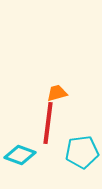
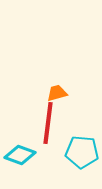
cyan pentagon: rotated 12 degrees clockwise
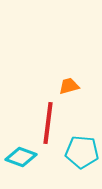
orange trapezoid: moved 12 px right, 7 px up
cyan diamond: moved 1 px right, 2 px down
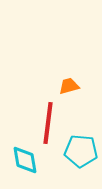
cyan pentagon: moved 1 px left, 1 px up
cyan diamond: moved 4 px right, 3 px down; rotated 60 degrees clockwise
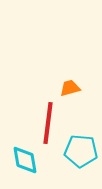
orange trapezoid: moved 1 px right, 2 px down
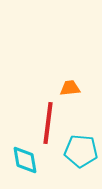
orange trapezoid: rotated 10 degrees clockwise
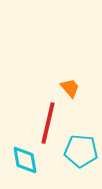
orange trapezoid: rotated 55 degrees clockwise
red line: rotated 6 degrees clockwise
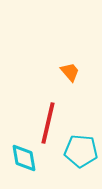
orange trapezoid: moved 16 px up
cyan diamond: moved 1 px left, 2 px up
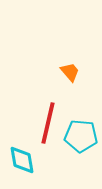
cyan pentagon: moved 15 px up
cyan diamond: moved 2 px left, 2 px down
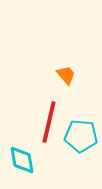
orange trapezoid: moved 4 px left, 3 px down
red line: moved 1 px right, 1 px up
